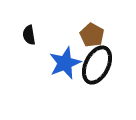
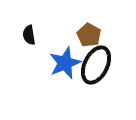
brown pentagon: moved 3 px left
black ellipse: moved 1 px left
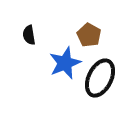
black ellipse: moved 4 px right, 13 px down
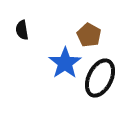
black semicircle: moved 7 px left, 5 px up
blue star: rotated 12 degrees counterclockwise
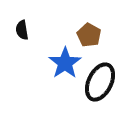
black ellipse: moved 4 px down
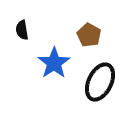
blue star: moved 11 px left
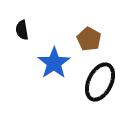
brown pentagon: moved 4 px down
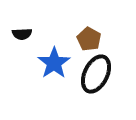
black semicircle: moved 4 px down; rotated 84 degrees counterclockwise
black ellipse: moved 4 px left, 8 px up
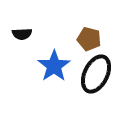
brown pentagon: rotated 15 degrees counterclockwise
blue star: moved 3 px down
